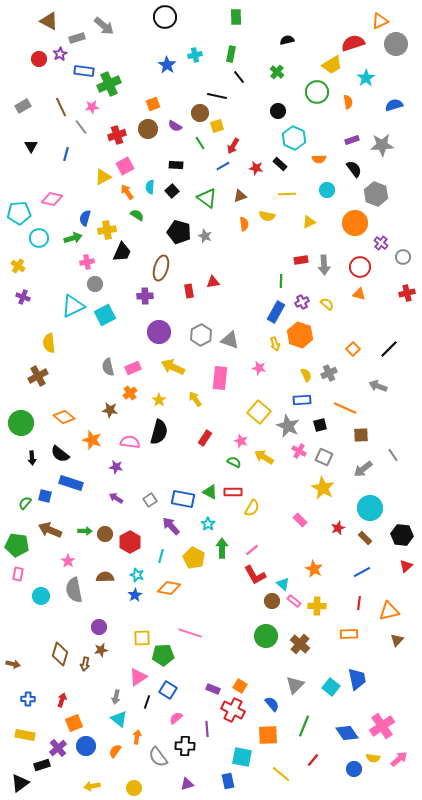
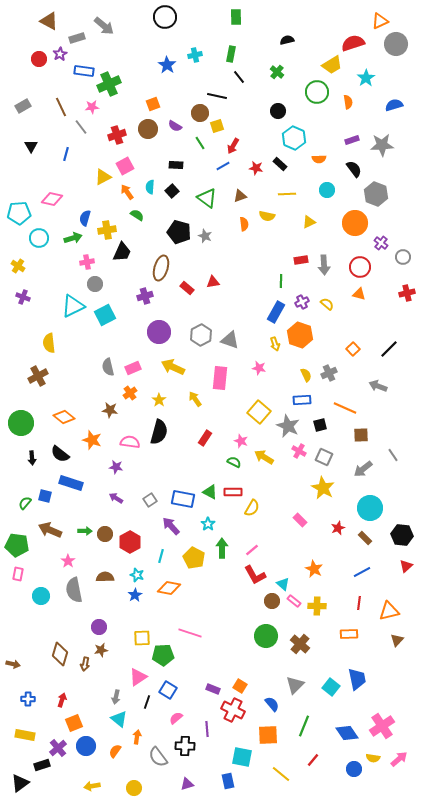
red rectangle at (189, 291): moved 2 px left, 3 px up; rotated 40 degrees counterclockwise
purple cross at (145, 296): rotated 14 degrees counterclockwise
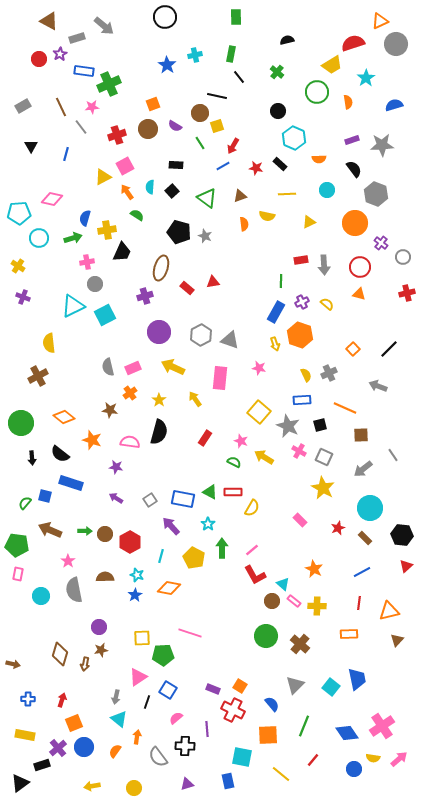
blue circle at (86, 746): moved 2 px left, 1 px down
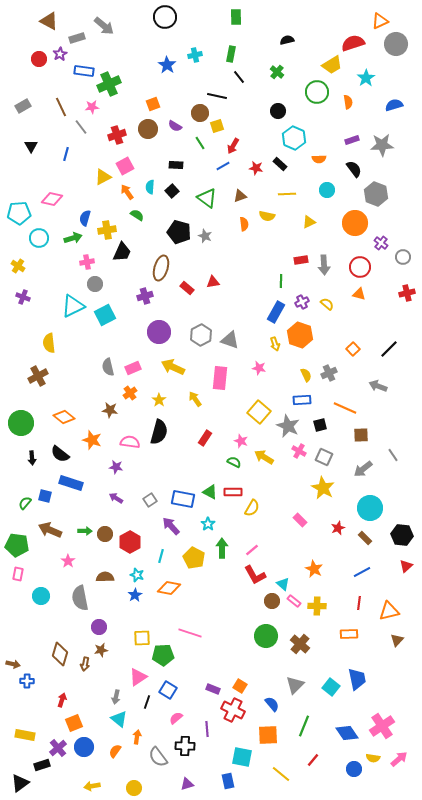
gray semicircle at (74, 590): moved 6 px right, 8 px down
blue cross at (28, 699): moved 1 px left, 18 px up
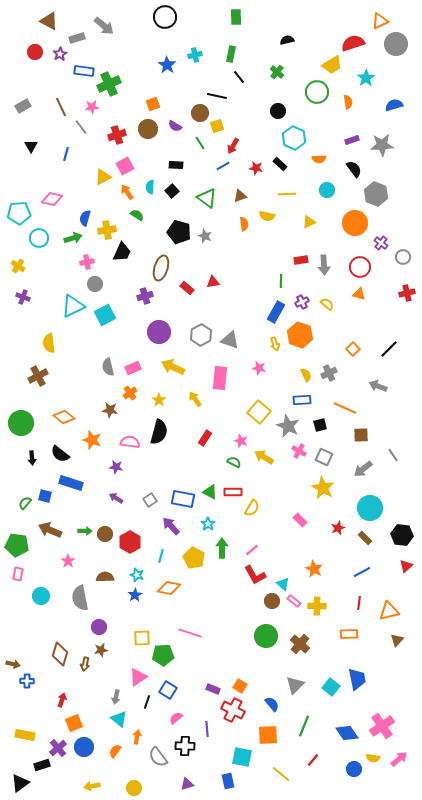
red circle at (39, 59): moved 4 px left, 7 px up
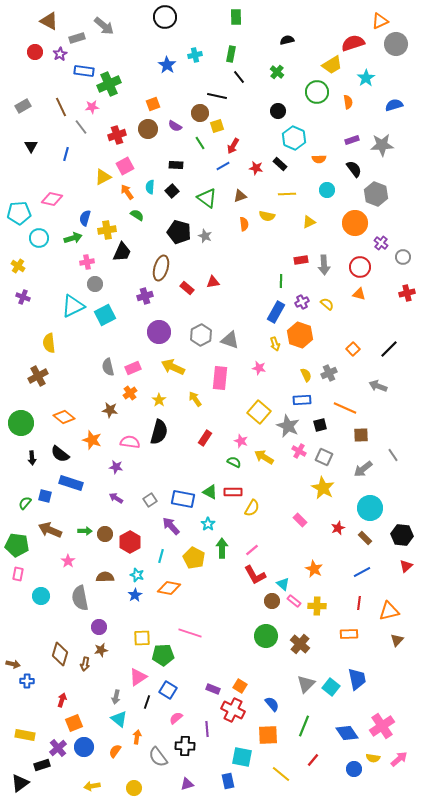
gray triangle at (295, 685): moved 11 px right, 1 px up
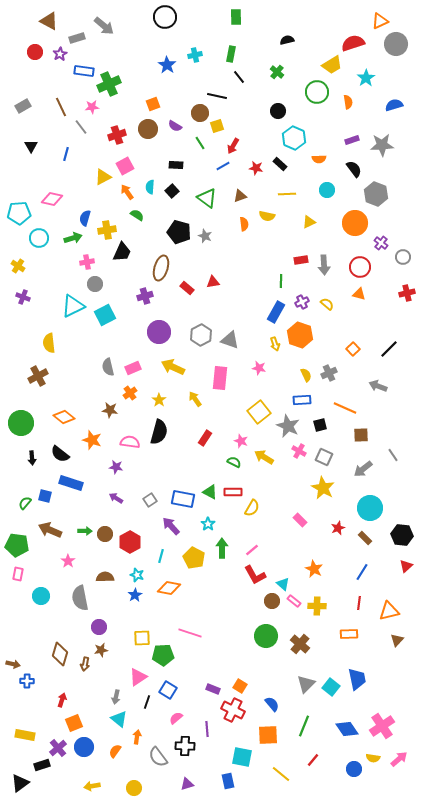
yellow square at (259, 412): rotated 10 degrees clockwise
blue line at (362, 572): rotated 30 degrees counterclockwise
blue diamond at (347, 733): moved 4 px up
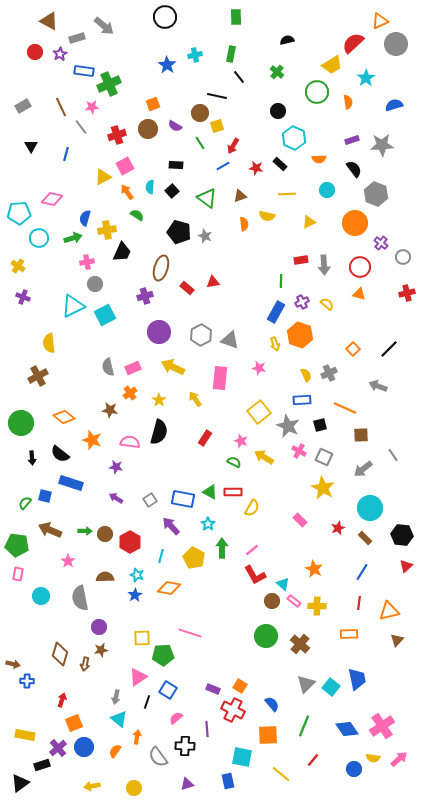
red semicircle at (353, 43): rotated 25 degrees counterclockwise
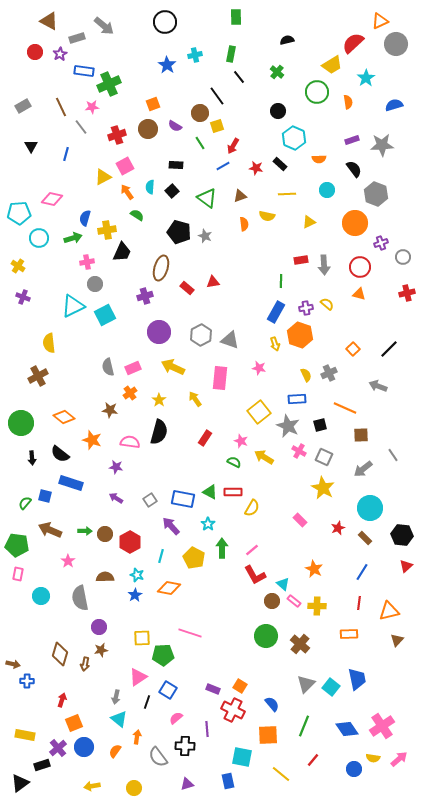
black circle at (165, 17): moved 5 px down
black line at (217, 96): rotated 42 degrees clockwise
purple cross at (381, 243): rotated 32 degrees clockwise
purple cross at (302, 302): moved 4 px right, 6 px down; rotated 16 degrees clockwise
blue rectangle at (302, 400): moved 5 px left, 1 px up
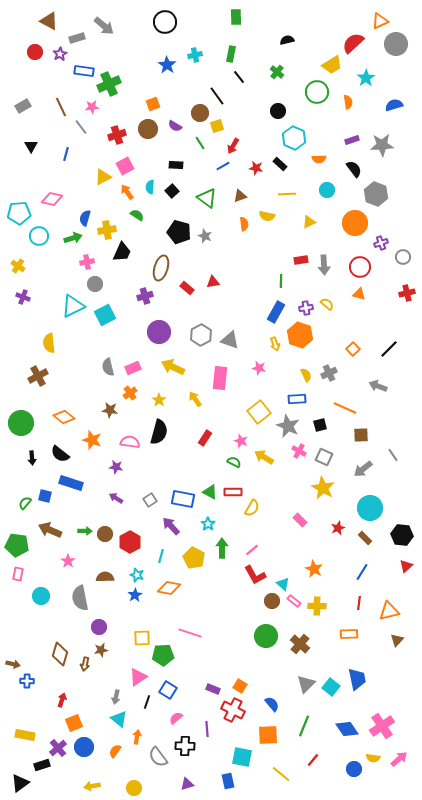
cyan circle at (39, 238): moved 2 px up
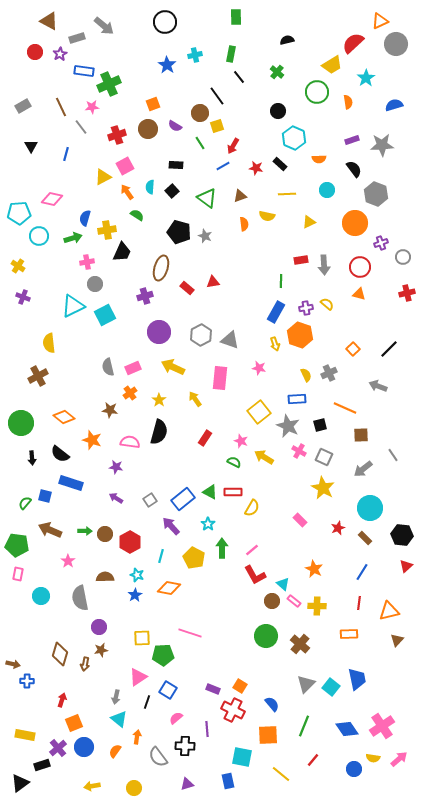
blue rectangle at (183, 499): rotated 50 degrees counterclockwise
